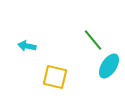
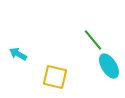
cyan arrow: moved 9 px left, 8 px down; rotated 18 degrees clockwise
cyan ellipse: rotated 65 degrees counterclockwise
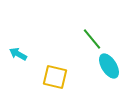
green line: moved 1 px left, 1 px up
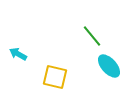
green line: moved 3 px up
cyan ellipse: rotated 10 degrees counterclockwise
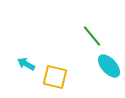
cyan arrow: moved 8 px right, 10 px down
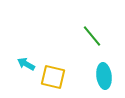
cyan ellipse: moved 5 px left, 10 px down; rotated 35 degrees clockwise
yellow square: moved 2 px left
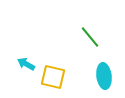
green line: moved 2 px left, 1 px down
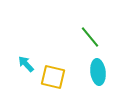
cyan arrow: rotated 18 degrees clockwise
cyan ellipse: moved 6 px left, 4 px up
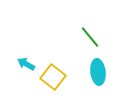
cyan arrow: rotated 18 degrees counterclockwise
yellow square: rotated 25 degrees clockwise
